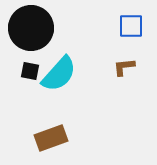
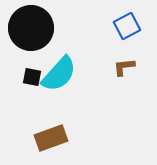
blue square: moved 4 px left; rotated 28 degrees counterclockwise
black square: moved 2 px right, 6 px down
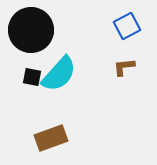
black circle: moved 2 px down
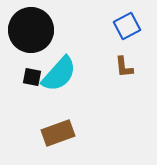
brown L-shape: rotated 90 degrees counterclockwise
brown rectangle: moved 7 px right, 5 px up
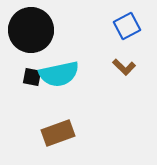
brown L-shape: rotated 40 degrees counterclockwise
cyan semicircle: rotated 36 degrees clockwise
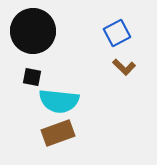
blue square: moved 10 px left, 7 px down
black circle: moved 2 px right, 1 px down
cyan semicircle: moved 27 px down; rotated 18 degrees clockwise
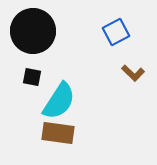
blue square: moved 1 px left, 1 px up
brown L-shape: moved 9 px right, 6 px down
cyan semicircle: rotated 63 degrees counterclockwise
brown rectangle: rotated 28 degrees clockwise
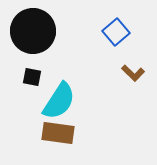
blue square: rotated 12 degrees counterclockwise
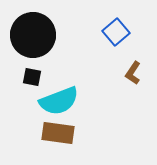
black circle: moved 4 px down
brown L-shape: rotated 80 degrees clockwise
cyan semicircle: rotated 36 degrees clockwise
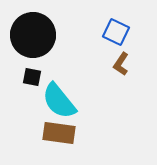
blue square: rotated 24 degrees counterclockwise
brown L-shape: moved 12 px left, 9 px up
cyan semicircle: rotated 72 degrees clockwise
brown rectangle: moved 1 px right
